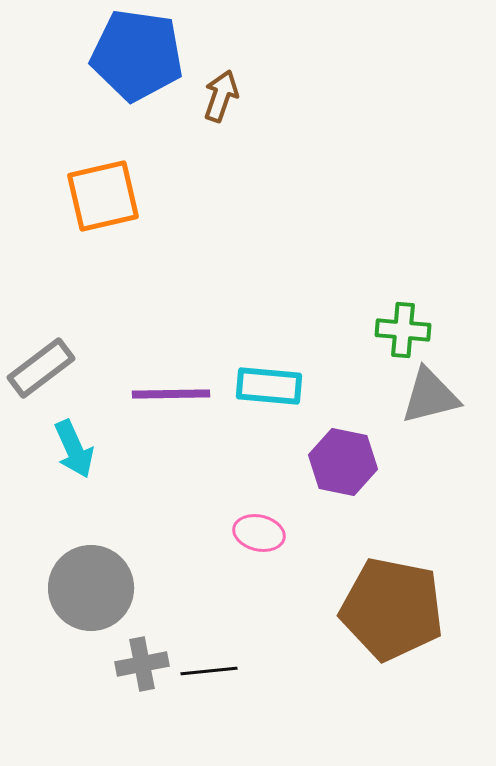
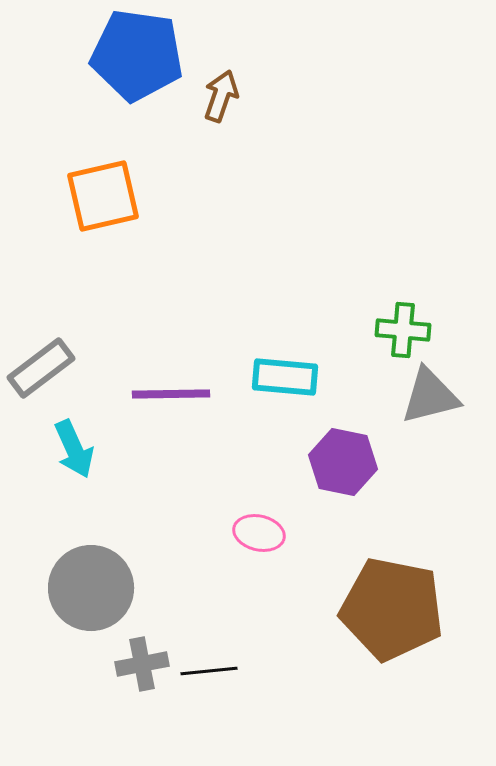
cyan rectangle: moved 16 px right, 9 px up
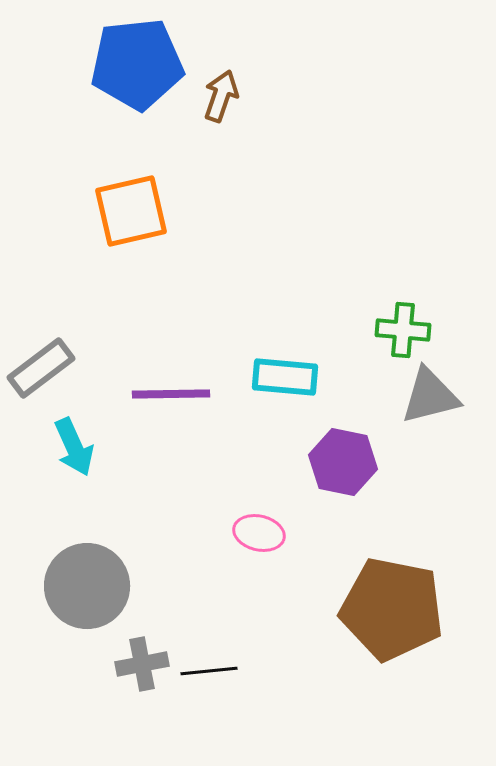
blue pentagon: moved 9 px down; rotated 14 degrees counterclockwise
orange square: moved 28 px right, 15 px down
cyan arrow: moved 2 px up
gray circle: moved 4 px left, 2 px up
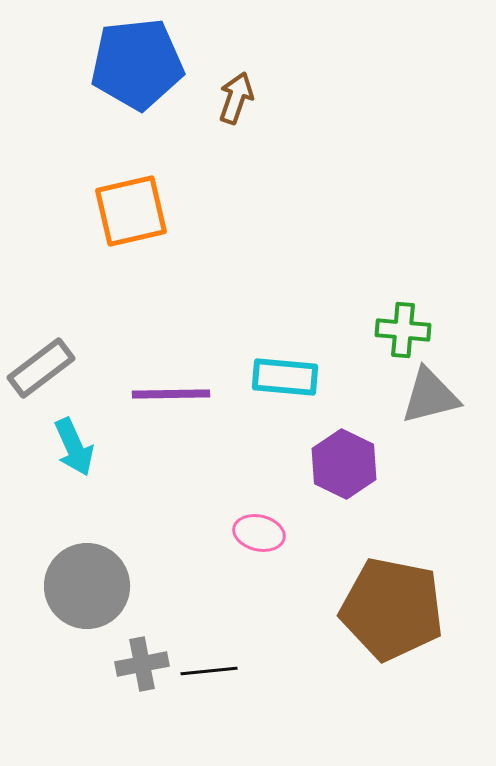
brown arrow: moved 15 px right, 2 px down
purple hexagon: moved 1 px right, 2 px down; rotated 14 degrees clockwise
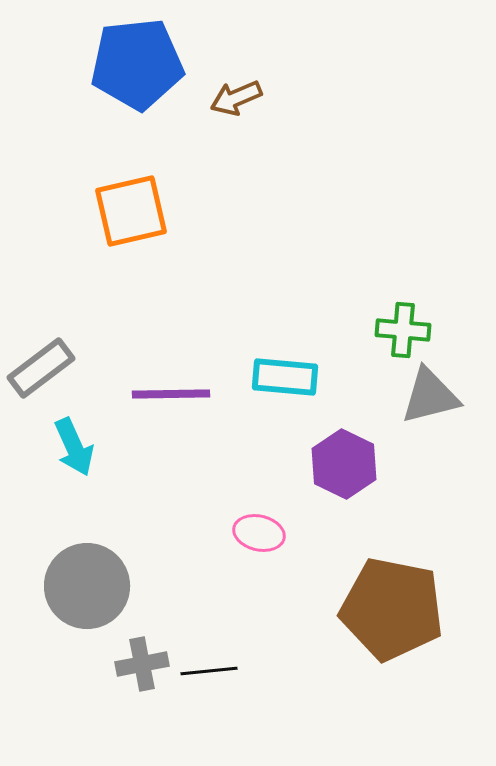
brown arrow: rotated 132 degrees counterclockwise
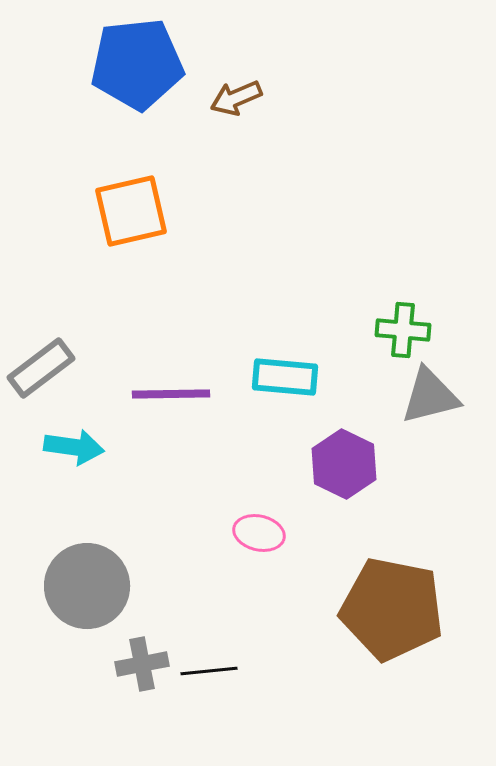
cyan arrow: rotated 58 degrees counterclockwise
